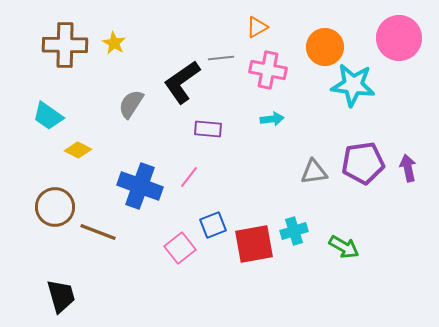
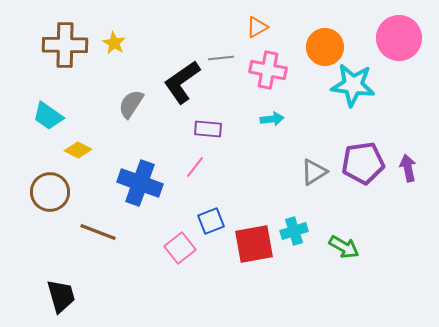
gray triangle: rotated 24 degrees counterclockwise
pink line: moved 6 px right, 10 px up
blue cross: moved 3 px up
brown circle: moved 5 px left, 15 px up
blue square: moved 2 px left, 4 px up
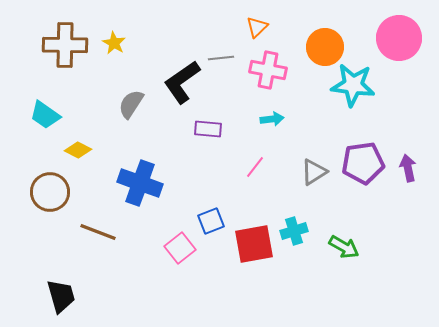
orange triangle: rotated 15 degrees counterclockwise
cyan trapezoid: moved 3 px left, 1 px up
pink line: moved 60 px right
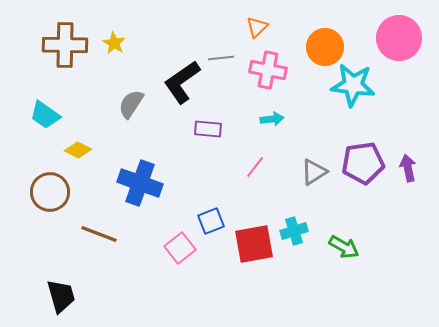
brown line: moved 1 px right, 2 px down
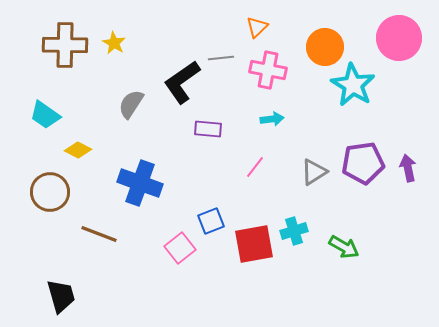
cyan star: rotated 24 degrees clockwise
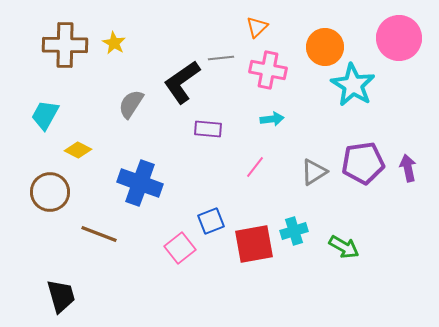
cyan trapezoid: rotated 84 degrees clockwise
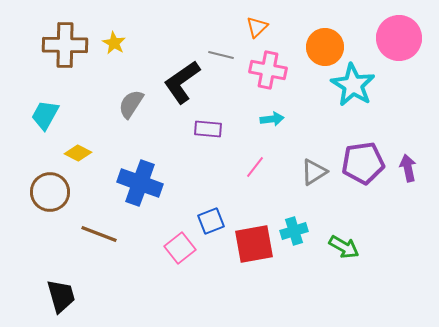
gray line: moved 3 px up; rotated 20 degrees clockwise
yellow diamond: moved 3 px down
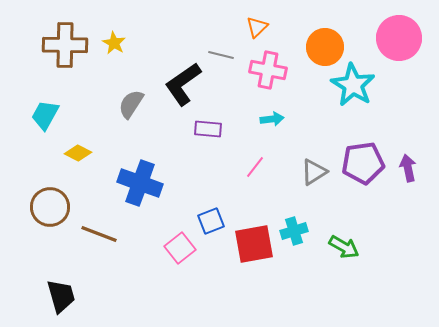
black L-shape: moved 1 px right, 2 px down
brown circle: moved 15 px down
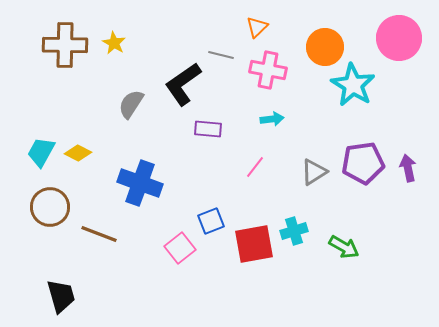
cyan trapezoid: moved 4 px left, 37 px down
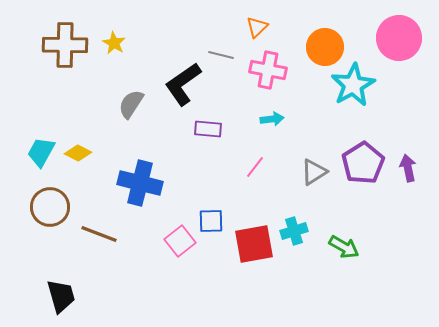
cyan star: rotated 12 degrees clockwise
purple pentagon: rotated 24 degrees counterclockwise
blue cross: rotated 6 degrees counterclockwise
blue square: rotated 20 degrees clockwise
pink square: moved 7 px up
